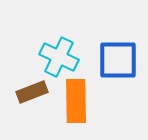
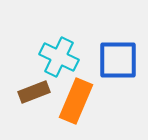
brown rectangle: moved 2 px right
orange rectangle: rotated 24 degrees clockwise
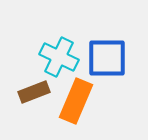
blue square: moved 11 px left, 2 px up
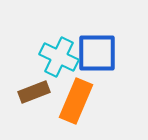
blue square: moved 10 px left, 5 px up
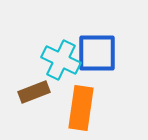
cyan cross: moved 2 px right, 3 px down
orange rectangle: moved 5 px right, 7 px down; rotated 15 degrees counterclockwise
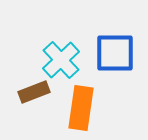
blue square: moved 18 px right
cyan cross: rotated 21 degrees clockwise
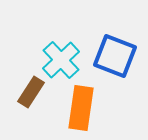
blue square: moved 3 px down; rotated 21 degrees clockwise
brown rectangle: moved 3 px left; rotated 36 degrees counterclockwise
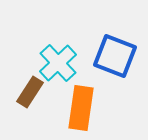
cyan cross: moved 3 px left, 3 px down
brown rectangle: moved 1 px left
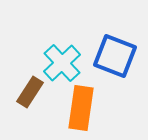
cyan cross: moved 4 px right
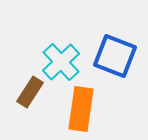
cyan cross: moved 1 px left, 1 px up
orange rectangle: moved 1 px down
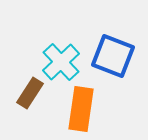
blue square: moved 2 px left
brown rectangle: moved 1 px down
